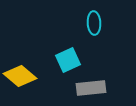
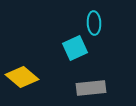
cyan square: moved 7 px right, 12 px up
yellow diamond: moved 2 px right, 1 px down
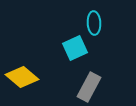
gray rectangle: moved 2 px left, 1 px up; rotated 56 degrees counterclockwise
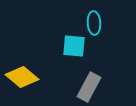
cyan square: moved 1 px left, 2 px up; rotated 30 degrees clockwise
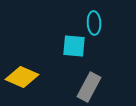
yellow diamond: rotated 16 degrees counterclockwise
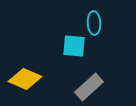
yellow diamond: moved 3 px right, 2 px down
gray rectangle: rotated 20 degrees clockwise
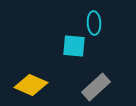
yellow diamond: moved 6 px right, 6 px down
gray rectangle: moved 7 px right
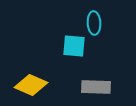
gray rectangle: rotated 44 degrees clockwise
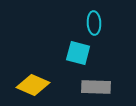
cyan square: moved 4 px right, 7 px down; rotated 10 degrees clockwise
yellow diamond: moved 2 px right
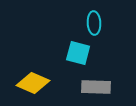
yellow diamond: moved 2 px up
